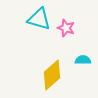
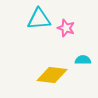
cyan triangle: rotated 20 degrees counterclockwise
yellow diamond: rotated 48 degrees clockwise
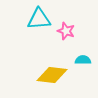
pink star: moved 3 px down
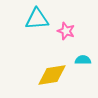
cyan triangle: moved 2 px left
yellow diamond: rotated 16 degrees counterclockwise
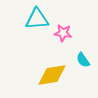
pink star: moved 3 px left, 2 px down; rotated 12 degrees counterclockwise
cyan semicircle: rotated 126 degrees counterclockwise
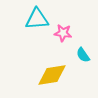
cyan semicircle: moved 5 px up
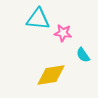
cyan triangle: moved 1 px right; rotated 10 degrees clockwise
yellow diamond: moved 1 px left
